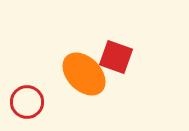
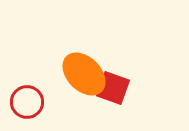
red square: moved 3 px left, 31 px down
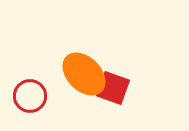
red circle: moved 3 px right, 6 px up
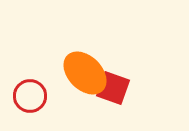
orange ellipse: moved 1 px right, 1 px up
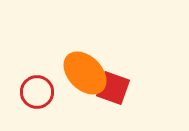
red circle: moved 7 px right, 4 px up
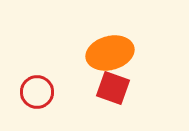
orange ellipse: moved 25 px right, 20 px up; rotated 60 degrees counterclockwise
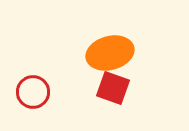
red circle: moved 4 px left
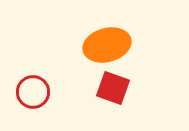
orange ellipse: moved 3 px left, 8 px up
